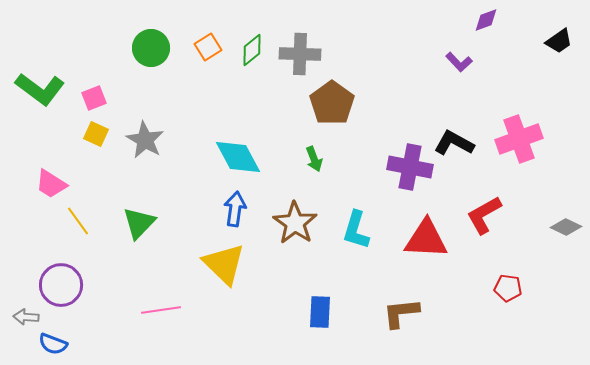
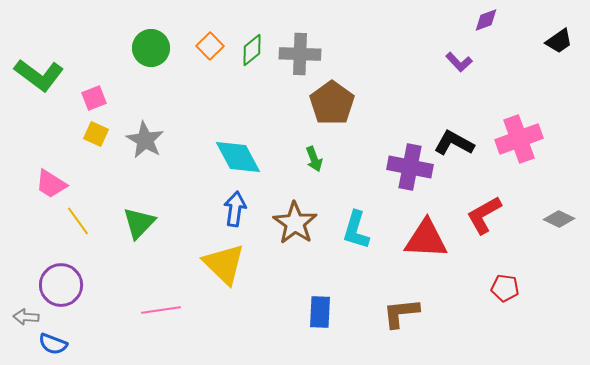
orange square: moved 2 px right, 1 px up; rotated 12 degrees counterclockwise
green L-shape: moved 1 px left, 14 px up
gray diamond: moved 7 px left, 8 px up
red pentagon: moved 3 px left
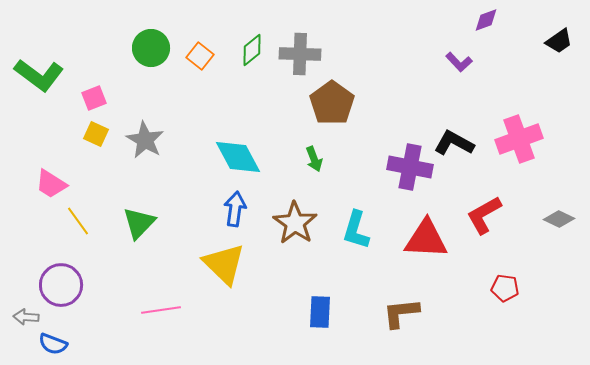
orange square: moved 10 px left, 10 px down; rotated 8 degrees counterclockwise
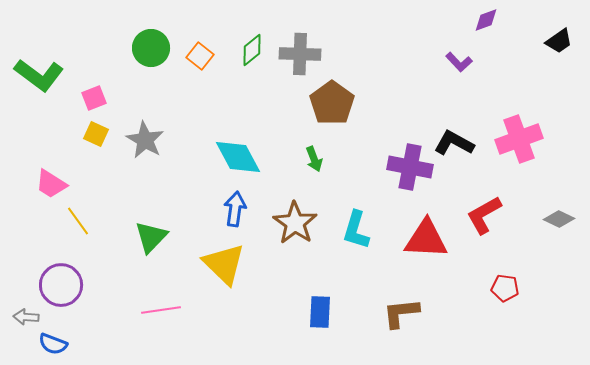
green triangle: moved 12 px right, 14 px down
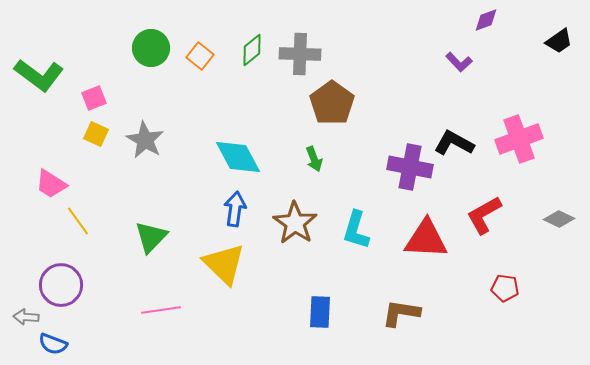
brown L-shape: rotated 15 degrees clockwise
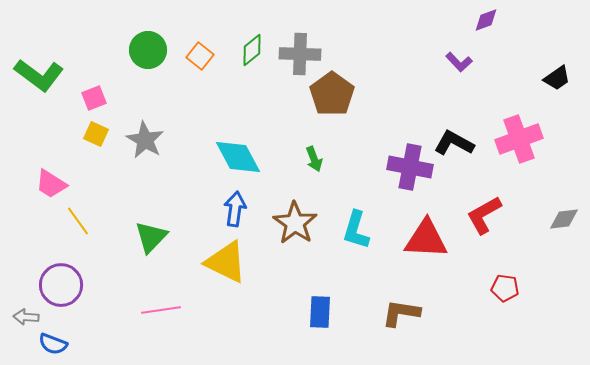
black trapezoid: moved 2 px left, 37 px down
green circle: moved 3 px left, 2 px down
brown pentagon: moved 9 px up
gray diamond: moved 5 px right; rotated 32 degrees counterclockwise
yellow triangle: moved 2 px right, 2 px up; rotated 18 degrees counterclockwise
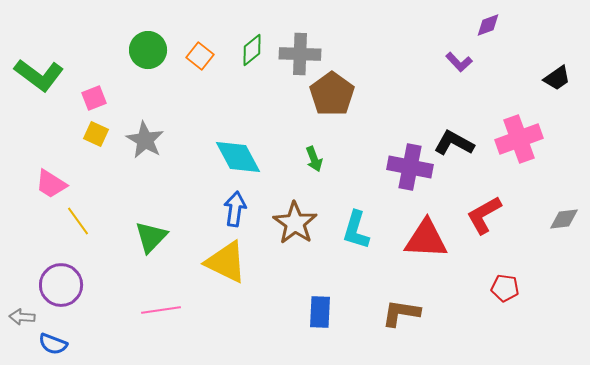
purple diamond: moved 2 px right, 5 px down
gray arrow: moved 4 px left
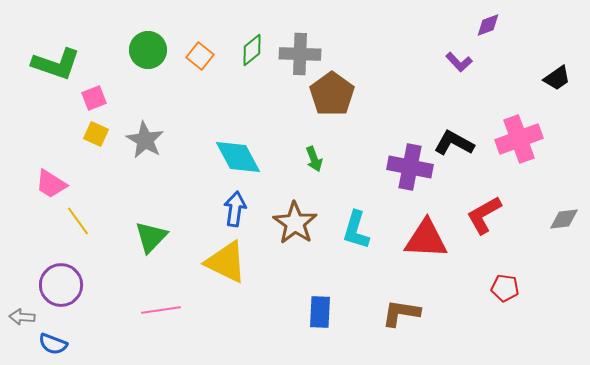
green L-shape: moved 17 px right, 11 px up; rotated 18 degrees counterclockwise
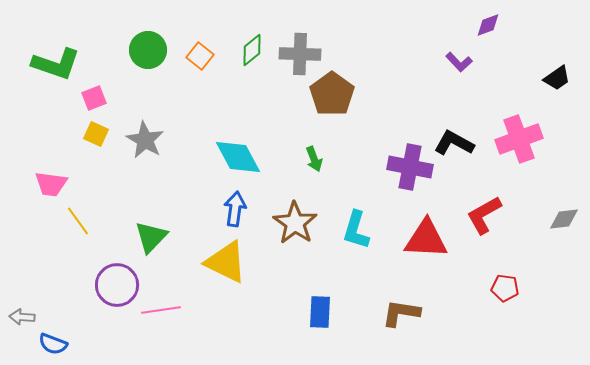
pink trapezoid: rotated 24 degrees counterclockwise
purple circle: moved 56 px right
